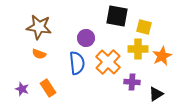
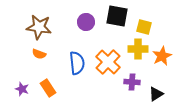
purple circle: moved 16 px up
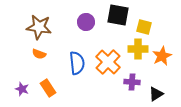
black square: moved 1 px right, 1 px up
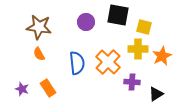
orange semicircle: rotated 40 degrees clockwise
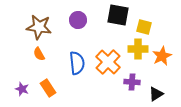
purple circle: moved 8 px left, 2 px up
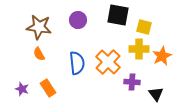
yellow cross: moved 1 px right
black triangle: rotated 35 degrees counterclockwise
